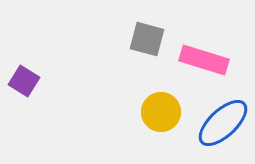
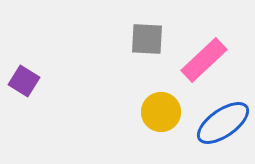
gray square: rotated 12 degrees counterclockwise
pink rectangle: rotated 60 degrees counterclockwise
blue ellipse: rotated 8 degrees clockwise
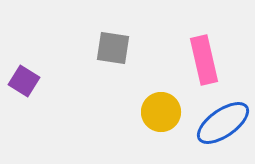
gray square: moved 34 px left, 9 px down; rotated 6 degrees clockwise
pink rectangle: rotated 60 degrees counterclockwise
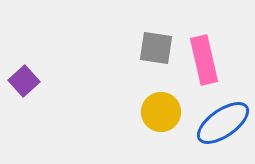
gray square: moved 43 px right
purple square: rotated 16 degrees clockwise
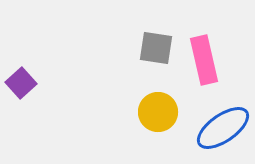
purple square: moved 3 px left, 2 px down
yellow circle: moved 3 px left
blue ellipse: moved 5 px down
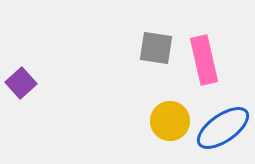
yellow circle: moved 12 px right, 9 px down
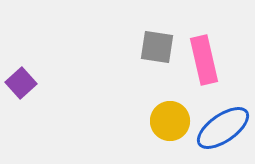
gray square: moved 1 px right, 1 px up
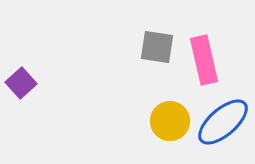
blue ellipse: moved 6 px up; rotated 6 degrees counterclockwise
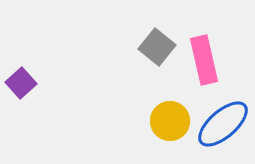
gray square: rotated 30 degrees clockwise
blue ellipse: moved 2 px down
